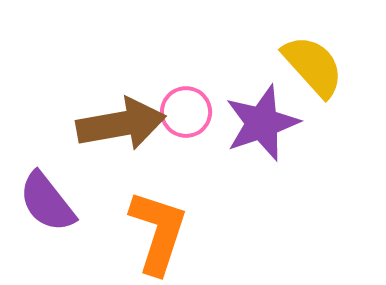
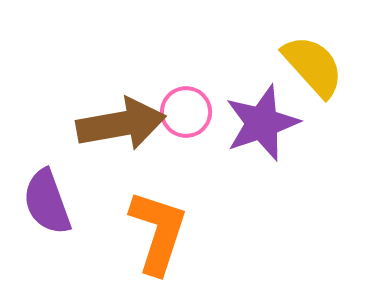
purple semicircle: rotated 18 degrees clockwise
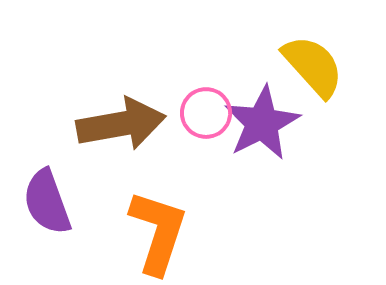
pink circle: moved 20 px right, 1 px down
purple star: rotated 8 degrees counterclockwise
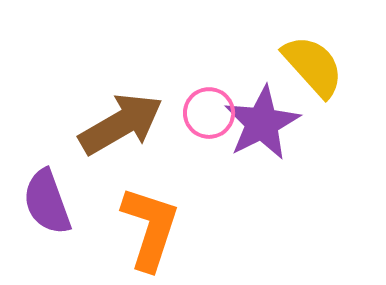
pink circle: moved 3 px right
brown arrow: rotated 20 degrees counterclockwise
orange L-shape: moved 8 px left, 4 px up
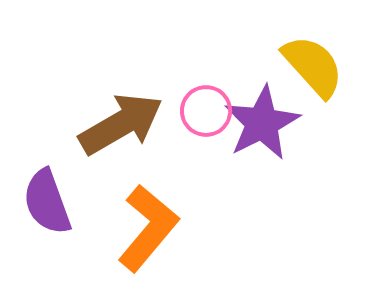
pink circle: moved 3 px left, 2 px up
orange L-shape: moved 2 px left; rotated 22 degrees clockwise
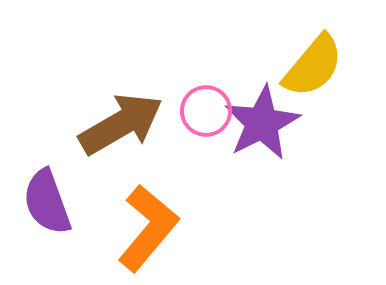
yellow semicircle: rotated 82 degrees clockwise
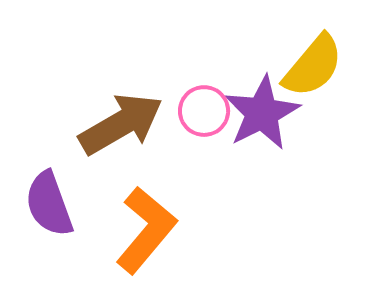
pink circle: moved 2 px left
purple star: moved 10 px up
purple semicircle: moved 2 px right, 2 px down
orange L-shape: moved 2 px left, 2 px down
